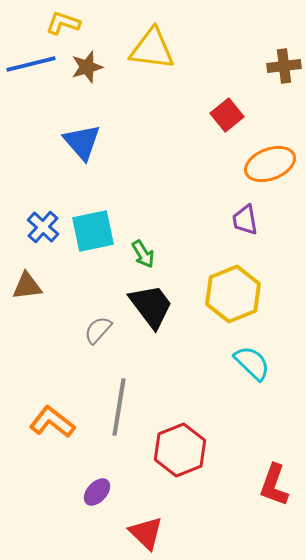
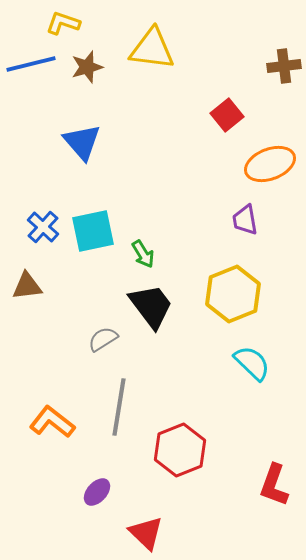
gray semicircle: moved 5 px right, 9 px down; rotated 16 degrees clockwise
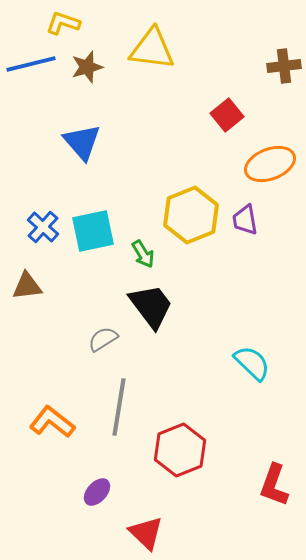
yellow hexagon: moved 42 px left, 79 px up
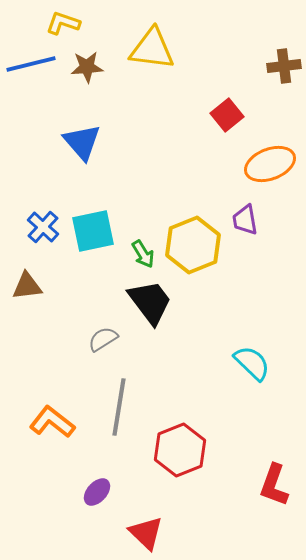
brown star: rotated 12 degrees clockwise
yellow hexagon: moved 2 px right, 30 px down
black trapezoid: moved 1 px left, 4 px up
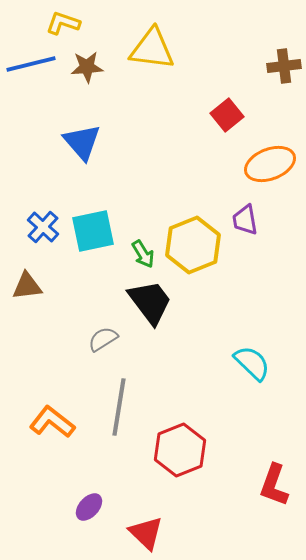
purple ellipse: moved 8 px left, 15 px down
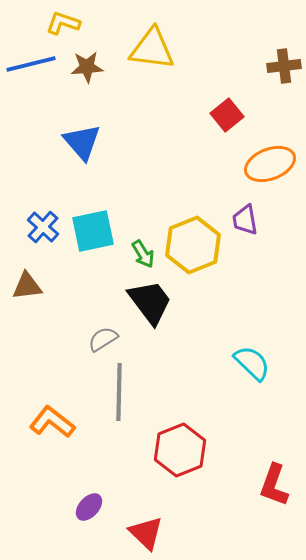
gray line: moved 15 px up; rotated 8 degrees counterclockwise
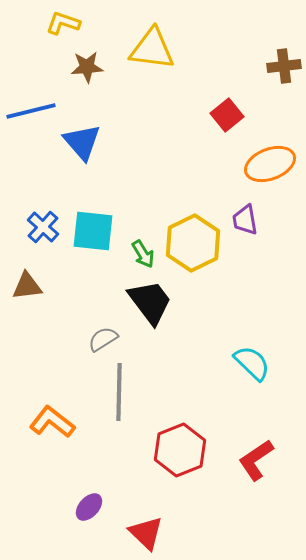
blue line: moved 47 px down
cyan square: rotated 18 degrees clockwise
yellow hexagon: moved 2 px up; rotated 4 degrees counterclockwise
red L-shape: moved 18 px left, 25 px up; rotated 36 degrees clockwise
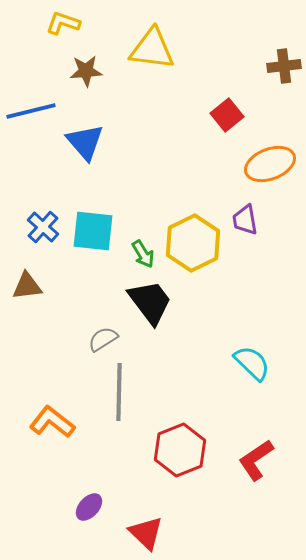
brown star: moved 1 px left, 4 px down
blue triangle: moved 3 px right
